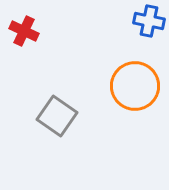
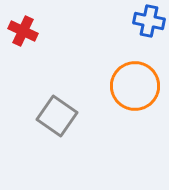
red cross: moved 1 px left
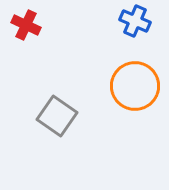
blue cross: moved 14 px left; rotated 12 degrees clockwise
red cross: moved 3 px right, 6 px up
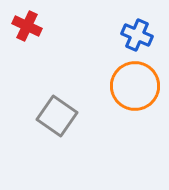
blue cross: moved 2 px right, 14 px down
red cross: moved 1 px right, 1 px down
